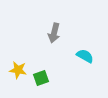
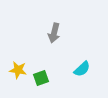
cyan semicircle: moved 3 px left, 13 px down; rotated 108 degrees clockwise
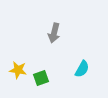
cyan semicircle: rotated 18 degrees counterclockwise
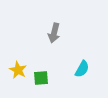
yellow star: rotated 18 degrees clockwise
green square: rotated 14 degrees clockwise
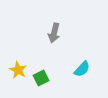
cyan semicircle: rotated 12 degrees clockwise
green square: rotated 21 degrees counterclockwise
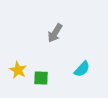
gray arrow: moved 1 px right; rotated 18 degrees clockwise
green square: rotated 28 degrees clockwise
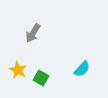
gray arrow: moved 22 px left
green square: rotated 28 degrees clockwise
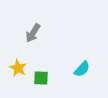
yellow star: moved 2 px up
green square: rotated 28 degrees counterclockwise
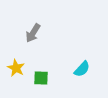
yellow star: moved 2 px left
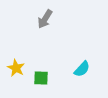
gray arrow: moved 12 px right, 14 px up
